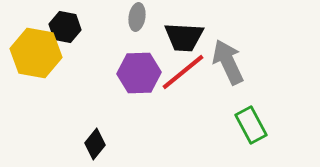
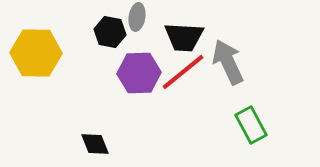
black hexagon: moved 45 px right, 5 px down
yellow hexagon: rotated 9 degrees counterclockwise
black diamond: rotated 60 degrees counterclockwise
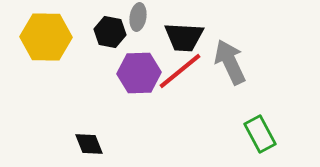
gray ellipse: moved 1 px right
yellow hexagon: moved 10 px right, 16 px up
gray arrow: moved 2 px right
red line: moved 3 px left, 1 px up
green rectangle: moved 9 px right, 9 px down
black diamond: moved 6 px left
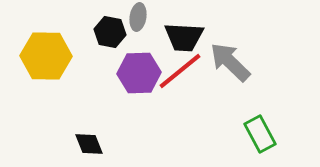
yellow hexagon: moved 19 px down
gray arrow: rotated 21 degrees counterclockwise
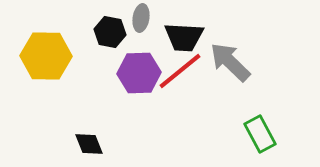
gray ellipse: moved 3 px right, 1 px down
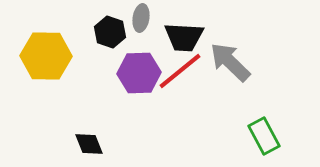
black hexagon: rotated 8 degrees clockwise
green rectangle: moved 4 px right, 2 px down
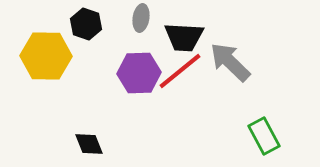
black hexagon: moved 24 px left, 8 px up
